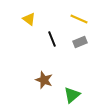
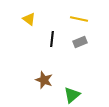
yellow line: rotated 12 degrees counterclockwise
black line: rotated 28 degrees clockwise
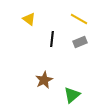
yellow line: rotated 18 degrees clockwise
brown star: rotated 24 degrees clockwise
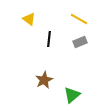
black line: moved 3 px left
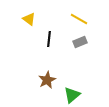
brown star: moved 3 px right
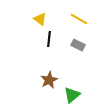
yellow triangle: moved 11 px right
gray rectangle: moved 2 px left, 3 px down; rotated 48 degrees clockwise
brown star: moved 2 px right
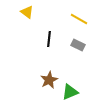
yellow triangle: moved 13 px left, 7 px up
green triangle: moved 2 px left, 3 px up; rotated 18 degrees clockwise
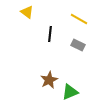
black line: moved 1 px right, 5 px up
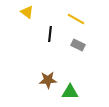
yellow line: moved 3 px left
brown star: moved 1 px left; rotated 24 degrees clockwise
green triangle: rotated 24 degrees clockwise
